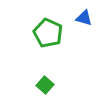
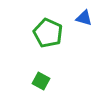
green square: moved 4 px left, 4 px up; rotated 12 degrees counterclockwise
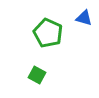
green square: moved 4 px left, 6 px up
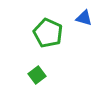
green square: rotated 24 degrees clockwise
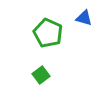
green square: moved 4 px right
